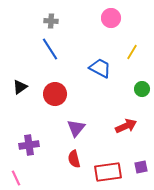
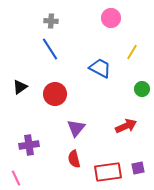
purple square: moved 3 px left, 1 px down
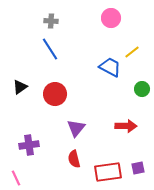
yellow line: rotated 21 degrees clockwise
blue trapezoid: moved 10 px right, 1 px up
red arrow: rotated 25 degrees clockwise
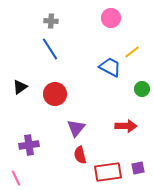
red semicircle: moved 6 px right, 4 px up
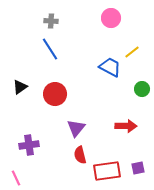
red rectangle: moved 1 px left, 1 px up
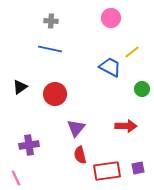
blue line: rotated 45 degrees counterclockwise
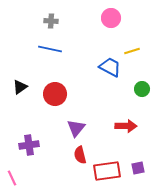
yellow line: moved 1 px up; rotated 21 degrees clockwise
pink line: moved 4 px left
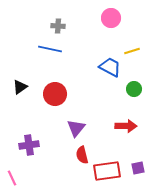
gray cross: moved 7 px right, 5 px down
green circle: moved 8 px left
red semicircle: moved 2 px right
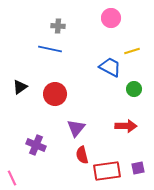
purple cross: moved 7 px right; rotated 30 degrees clockwise
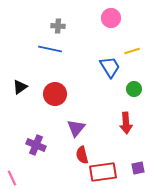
blue trapezoid: rotated 30 degrees clockwise
red arrow: moved 3 px up; rotated 85 degrees clockwise
red rectangle: moved 4 px left, 1 px down
